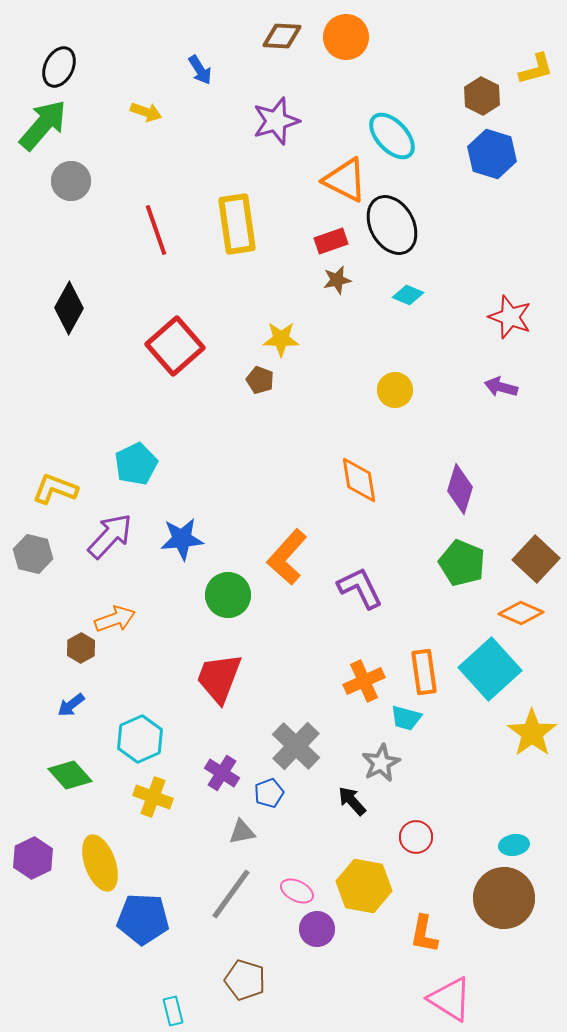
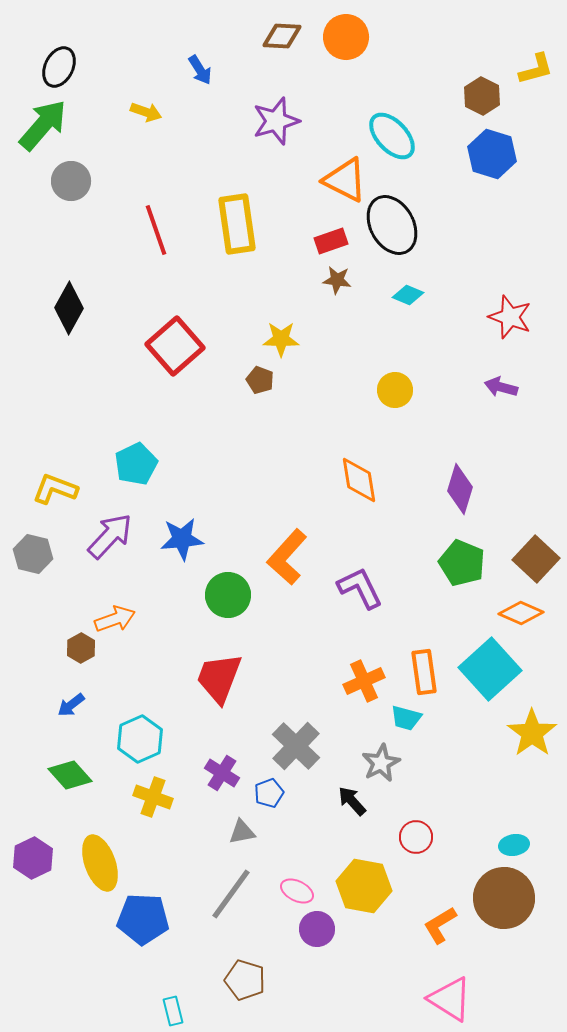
brown star at (337, 280): rotated 20 degrees clockwise
orange L-shape at (424, 934): moved 16 px right, 9 px up; rotated 48 degrees clockwise
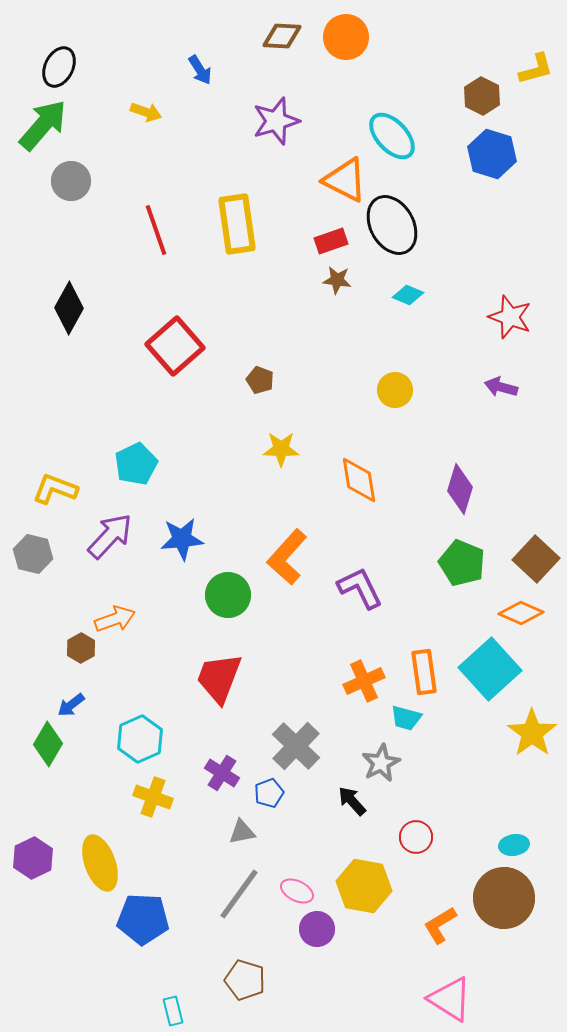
yellow star at (281, 339): moved 110 px down
green diamond at (70, 775): moved 22 px left, 31 px up; rotated 72 degrees clockwise
gray line at (231, 894): moved 8 px right
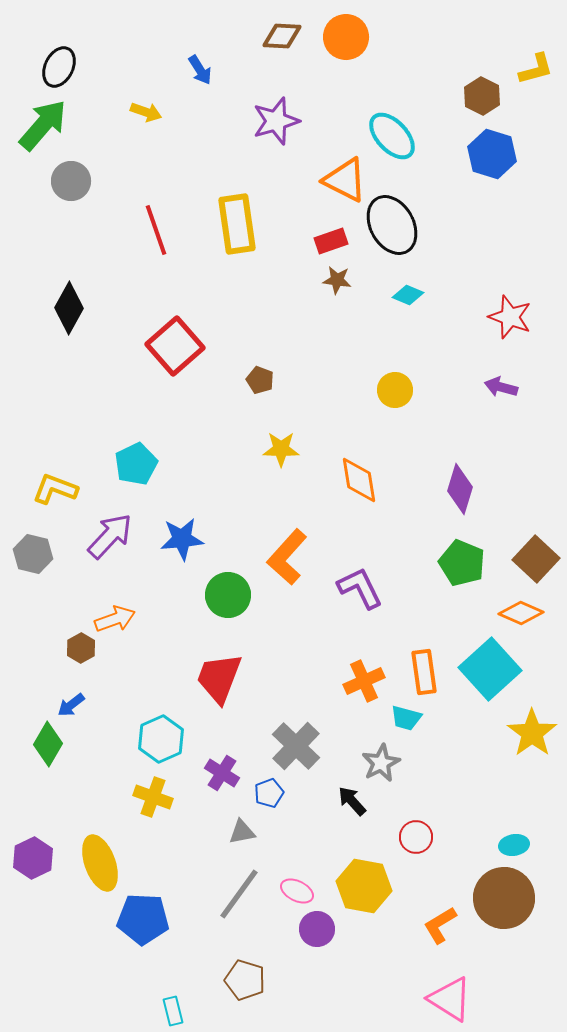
cyan hexagon at (140, 739): moved 21 px right
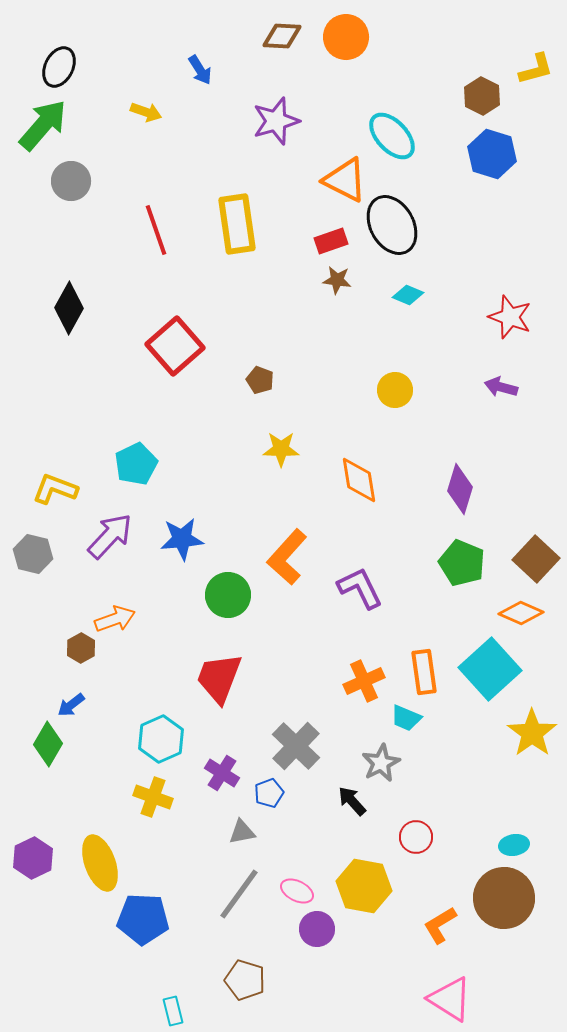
cyan trapezoid at (406, 718): rotated 8 degrees clockwise
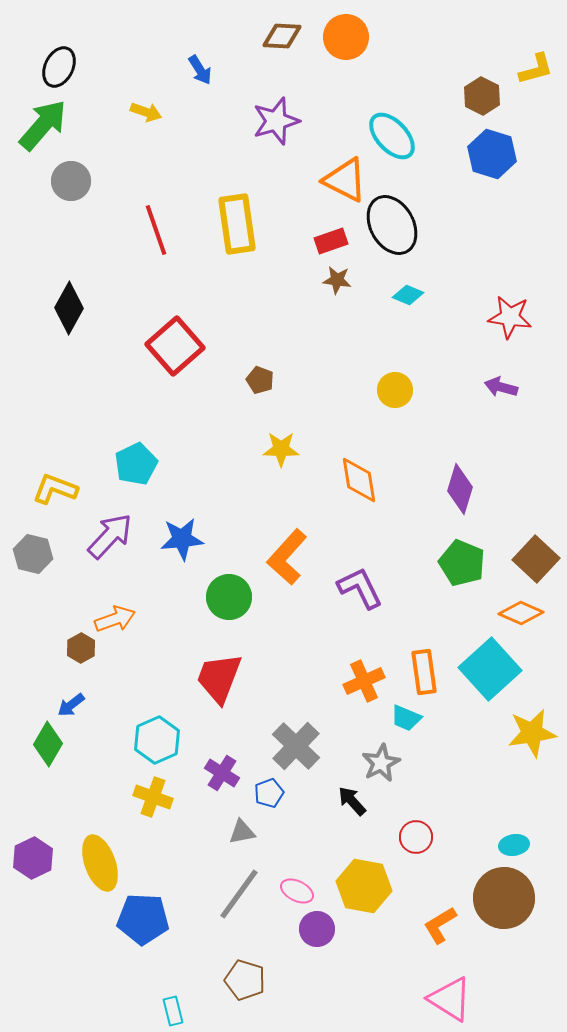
red star at (510, 317): rotated 12 degrees counterclockwise
green circle at (228, 595): moved 1 px right, 2 px down
yellow star at (532, 733): rotated 27 degrees clockwise
cyan hexagon at (161, 739): moved 4 px left, 1 px down
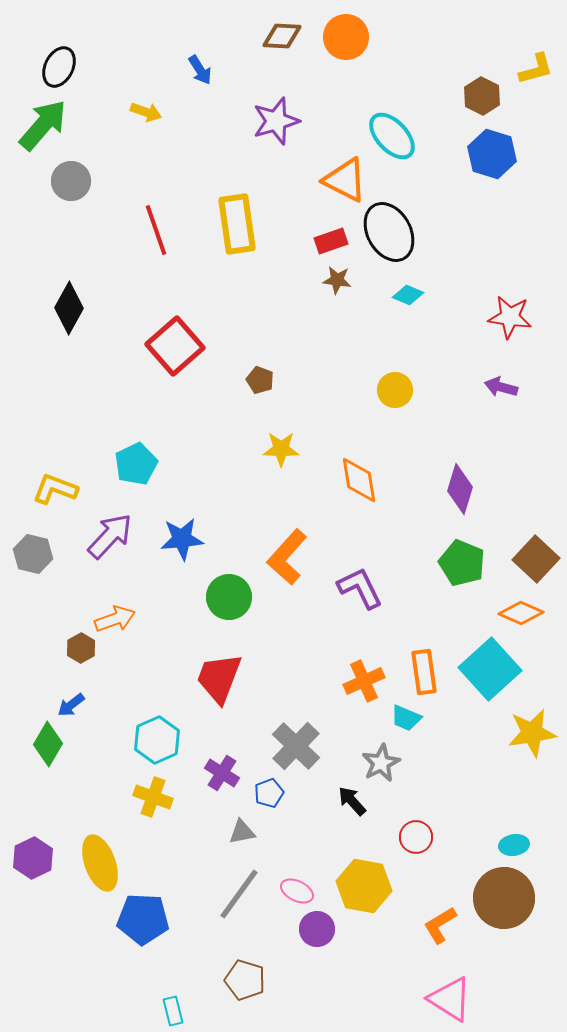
black ellipse at (392, 225): moved 3 px left, 7 px down
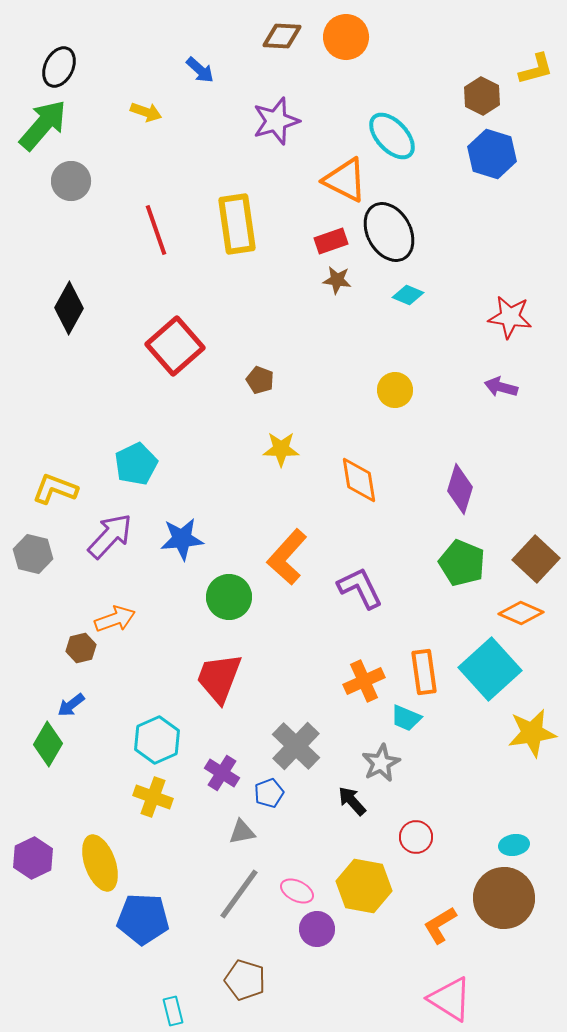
blue arrow at (200, 70): rotated 16 degrees counterclockwise
brown hexagon at (81, 648): rotated 16 degrees clockwise
